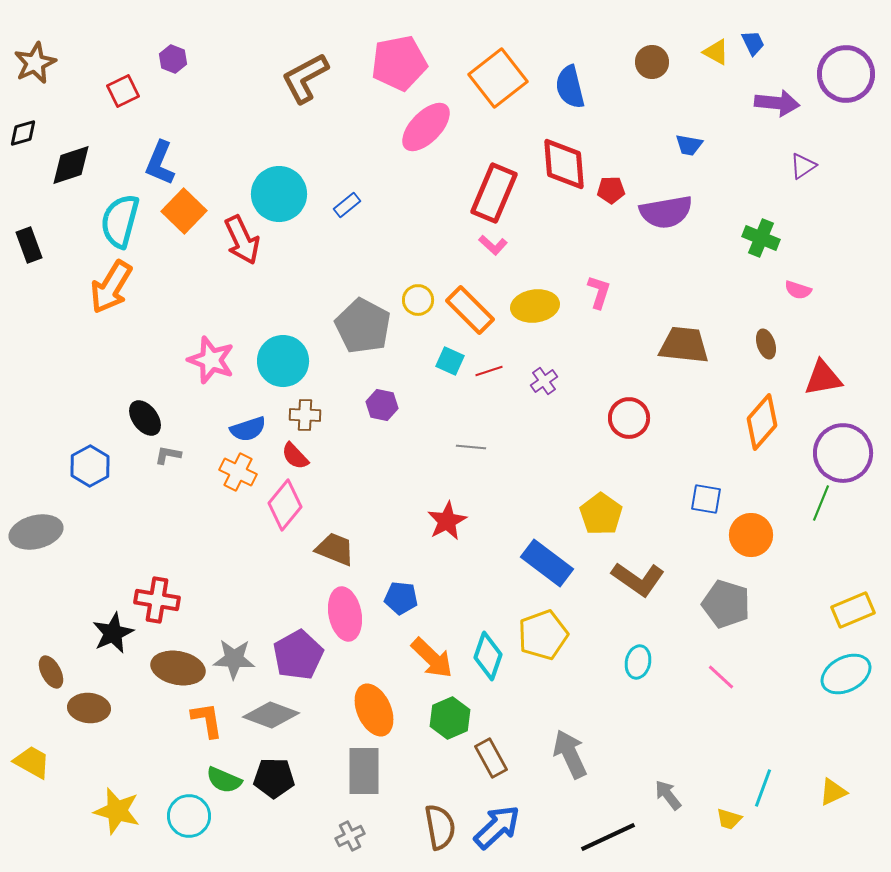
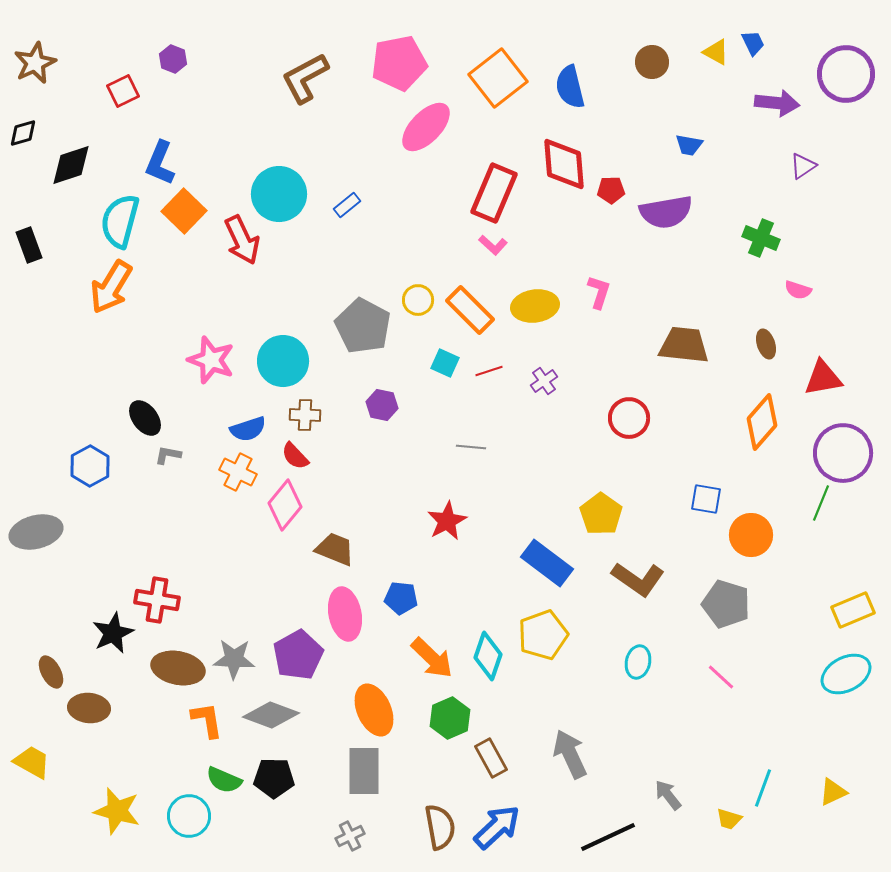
cyan square at (450, 361): moved 5 px left, 2 px down
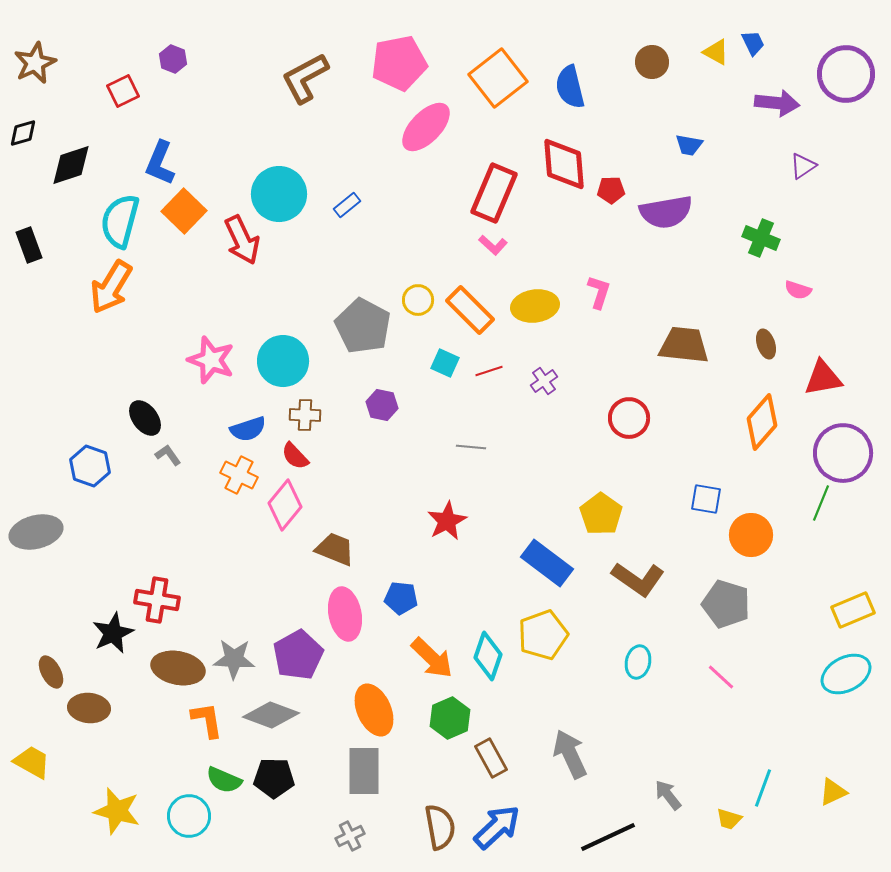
gray L-shape at (168, 455): rotated 44 degrees clockwise
blue hexagon at (90, 466): rotated 12 degrees counterclockwise
orange cross at (238, 472): moved 1 px right, 3 px down
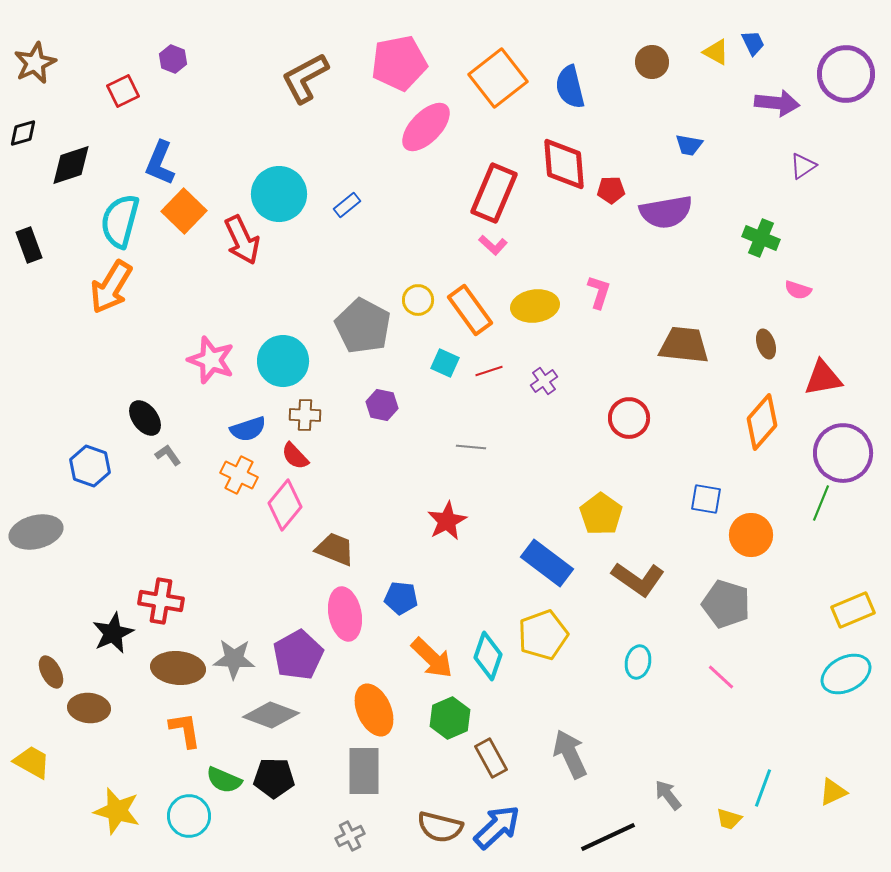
orange rectangle at (470, 310): rotated 9 degrees clockwise
red cross at (157, 600): moved 4 px right, 1 px down
brown ellipse at (178, 668): rotated 6 degrees counterclockwise
orange L-shape at (207, 720): moved 22 px left, 10 px down
brown semicircle at (440, 827): rotated 114 degrees clockwise
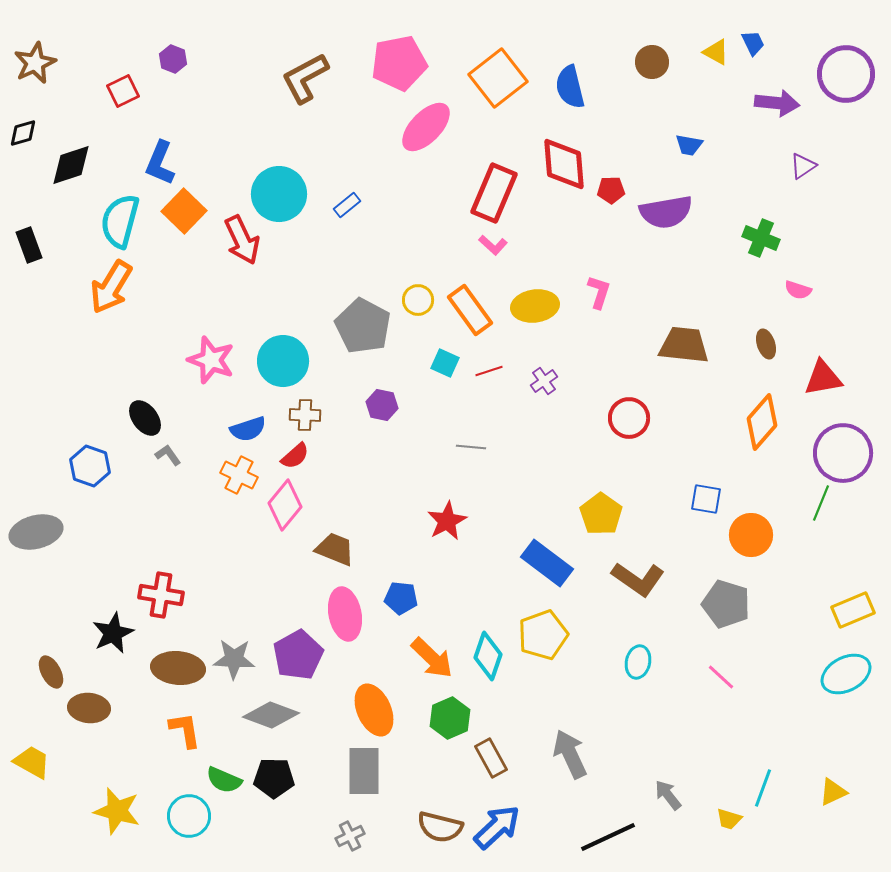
red semicircle at (295, 456): rotated 88 degrees counterclockwise
red cross at (161, 601): moved 6 px up
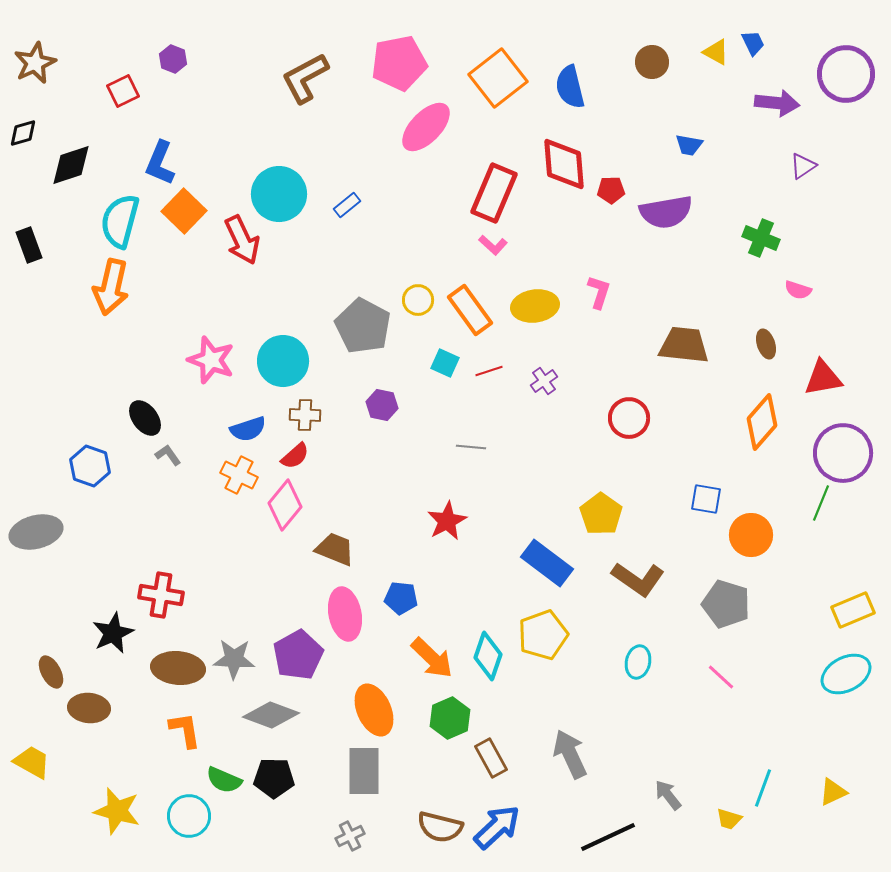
orange arrow at (111, 287): rotated 18 degrees counterclockwise
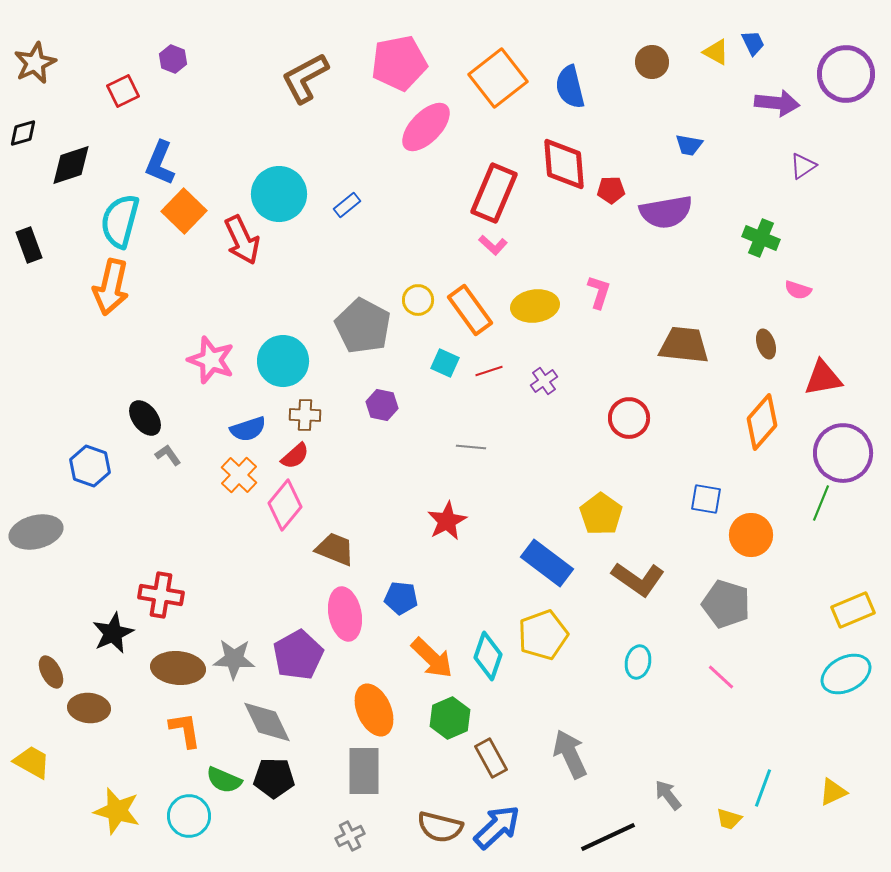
orange cross at (239, 475): rotated 18 degrees clockwise
gray diamond at (271, 715): moved 4 px left, 7 px down; rotated 44 degrees clockwise
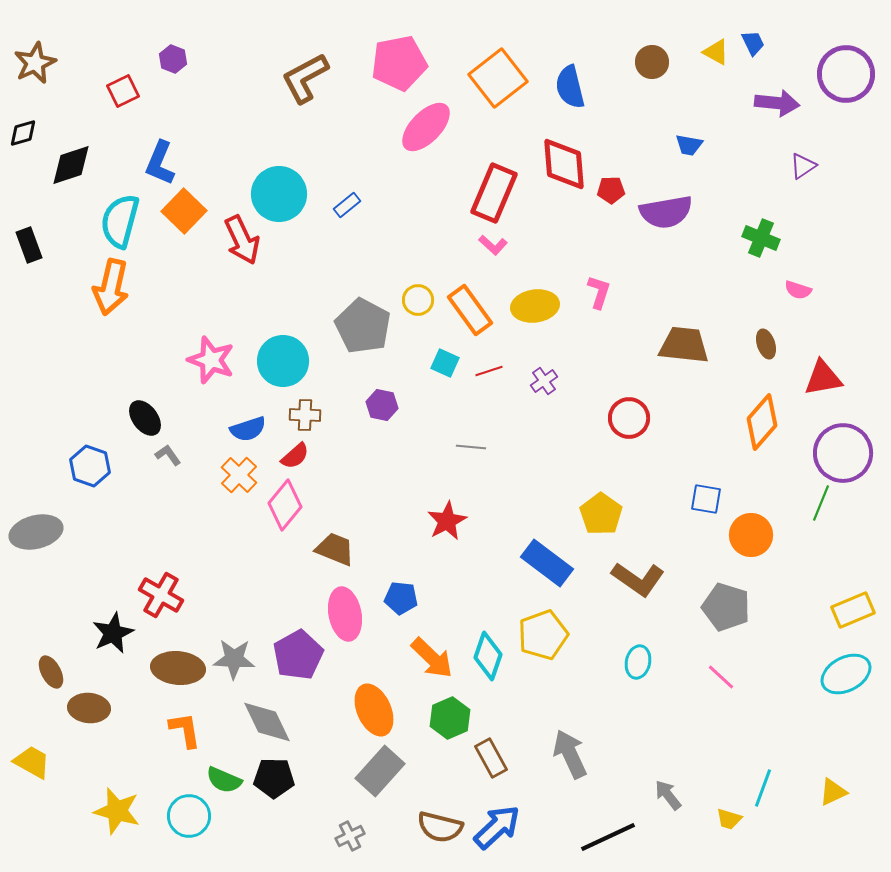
red cross at (161, 595): rotated 21 degrees clockwise
gray pentagon at (726, 604): moved 3 px down
gray rectangle at (364, 771): moved 16 px right; rotated 42 degrees clockwise
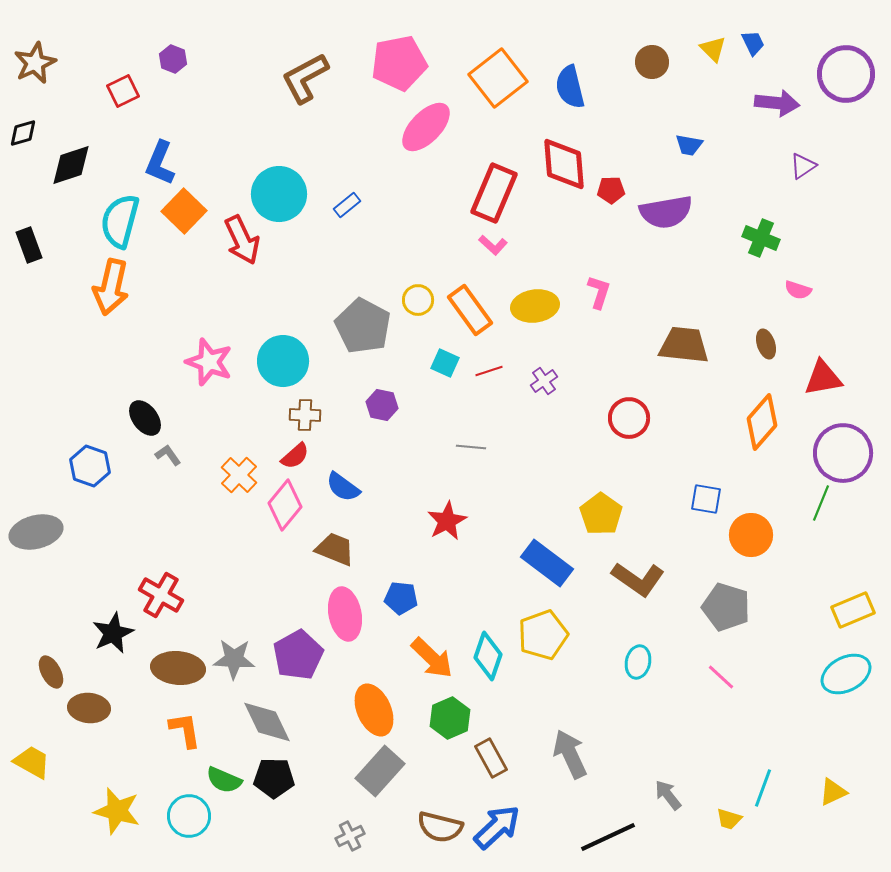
yellow triangle at (716, 52): moved 3 px left, 3 px up; rotated 16 degrees clockwise
pink star at (211, 360): moved 2 px left, 2 px down
blue semicircle at (248, 429): moved 95 px right, 58 px down; rotated 54 degrees clockwise
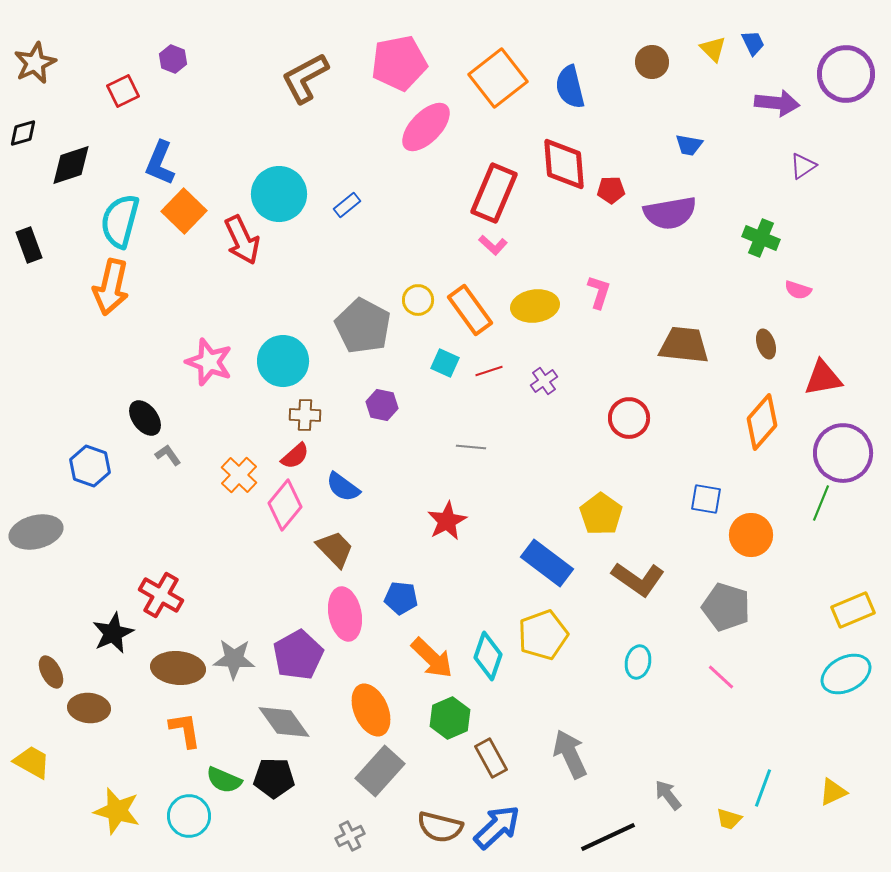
purple semicircle at (666, 212): moved 4 px right, 1 px down
brown trapezoid at (335, 549): rotated 24 degrees clockwise
orange ellipse at (374, 710): moved 3 px left
gray diamond at (267, 722): moved 17 px right; rotated 10 degrees counterclockwise
